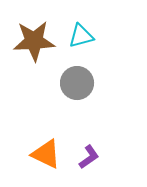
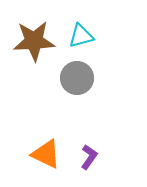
gray circle: moved 5 px up
purple L-shape: rotated 20 degrees counterclockwise
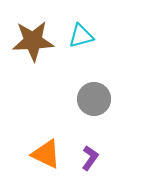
brown star: moved 1 px left
gray circle: moved 17 px right, 21 px down
purple L-shape: moved 1 px right, 1 px down
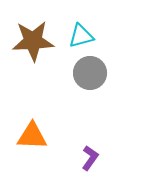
gray circle: moved 4 px left, 26 px up
orange triangle: moved 14 px left, 18 px up; rotated 24 degrees counterclockwise
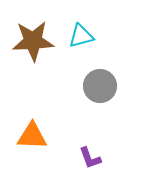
gray circle: moved 10 px right, 13 px down
purple L-shape: rotated 125 degrees clockwise
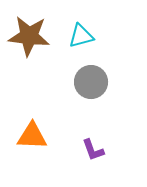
brown star: moved 4 px left, 5 px up; rotated 9 degrees clockwise
gray circle: moved 9 px left, 4 px up
purple L-shape: moved 3 px right, 8 px up
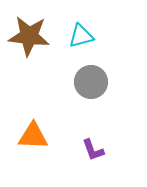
orange triangle: moved 1 px right
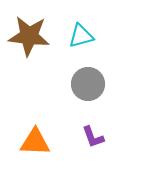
gray circle: moved 3 px left, 2 px down
orange triangle: moved 2 px right, 6 px down
purple L-shape: moved 13 px up
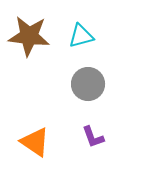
orange triangle: rotated 32 degrees clockwise
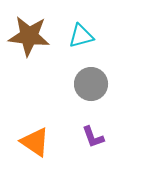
gray circle: moved 3 px right
